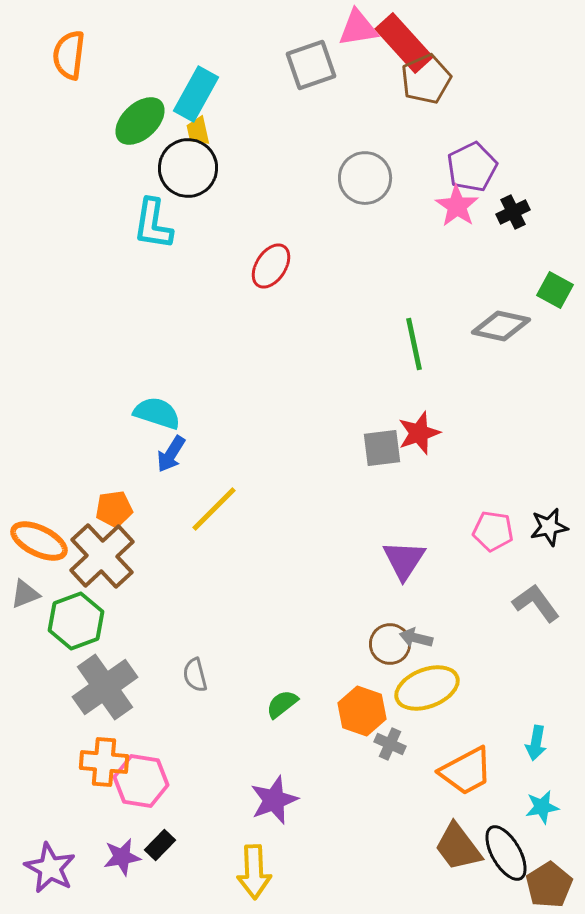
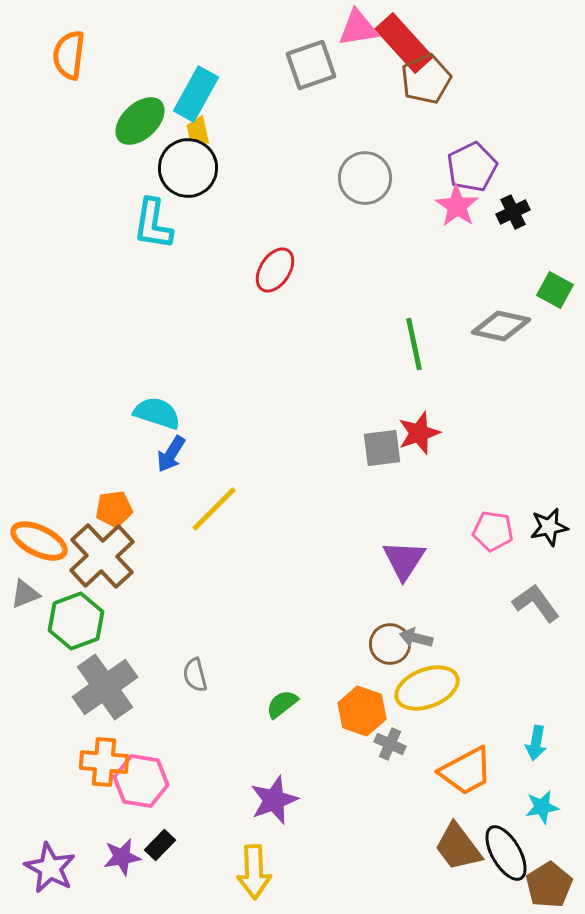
red ellipse at (271, 266): moved 4 px right, 4 px down
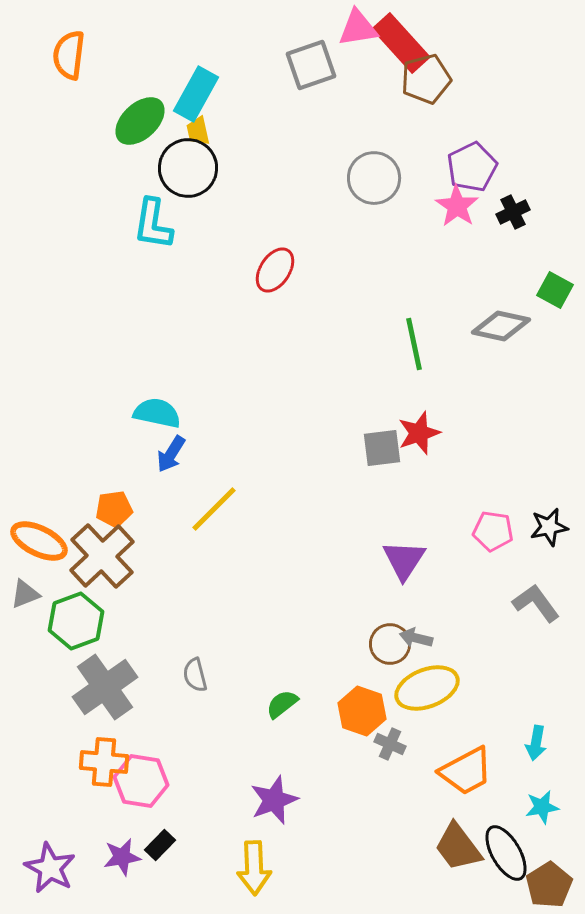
red rectangle at (404, 43): moved 3 px left
brown pentagon at (426, 79): rotated 9 degrees clockwise
gray circle at (365, 178): moved 9 px right
cyan semicircle at (157, 413): rotated 6 degrees counterclockwise
yellow arrow at (254, 872): moved 4 px up
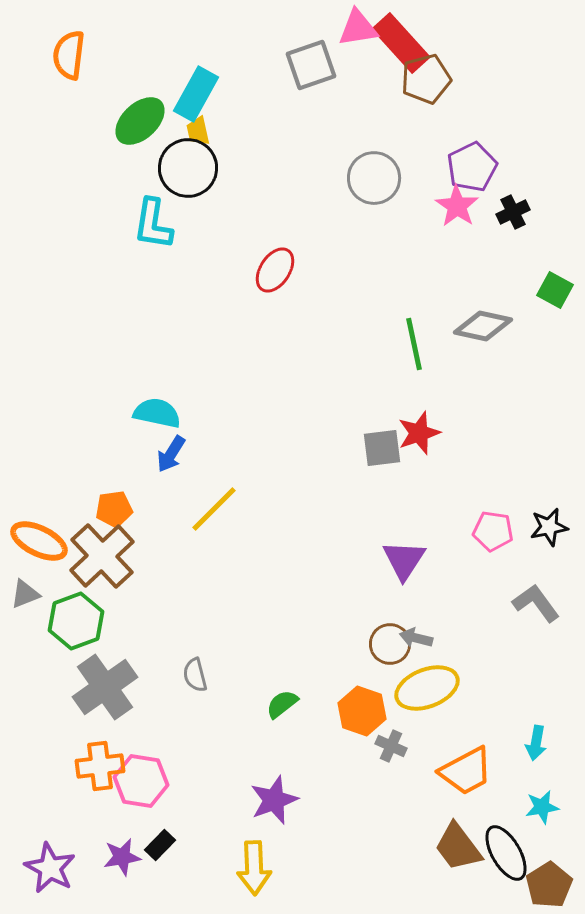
gray diamond at (501, 326): moved 18 px left
gray cross at (390, 744): moved 1 px right, 2 px down
orange cross at (104, 762): moved 4 px left, 4 px down; rotated 12 degrees counterclockwise
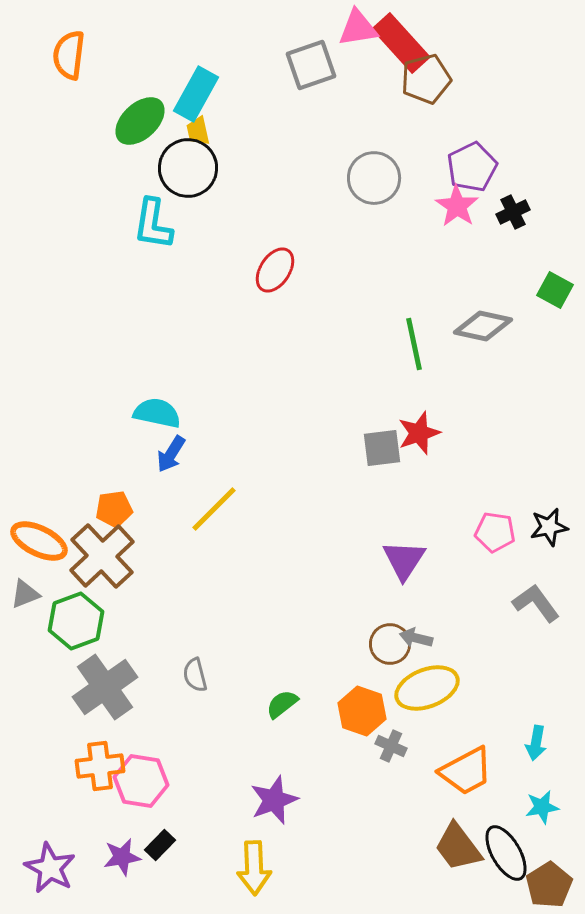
pink pentagon at (493, 531): moved 2 px right, 1 px down
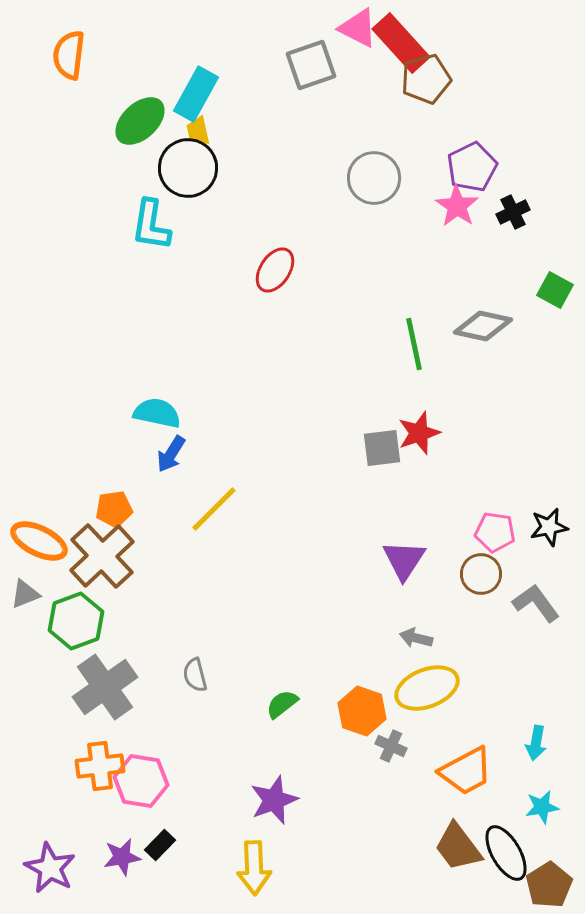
pink triangle at (358, 28): rotated 36 degrees clockwise
cyan L-shape at (153, 224): moved 2 px left, 1 px down
brown circle at (390, 644): moved 91 px right, 70 px up
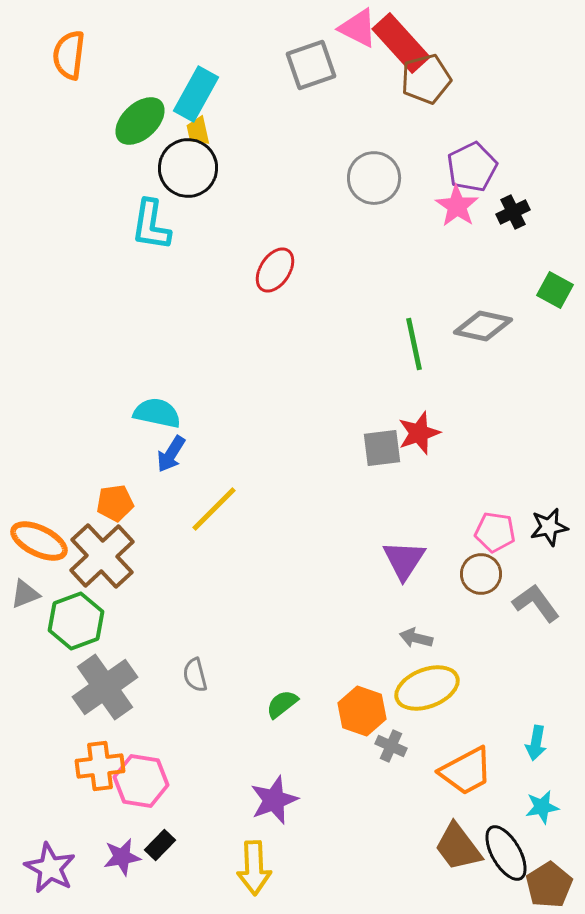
orange pentagon at (114, 509): moved 1 px right, 6 px up
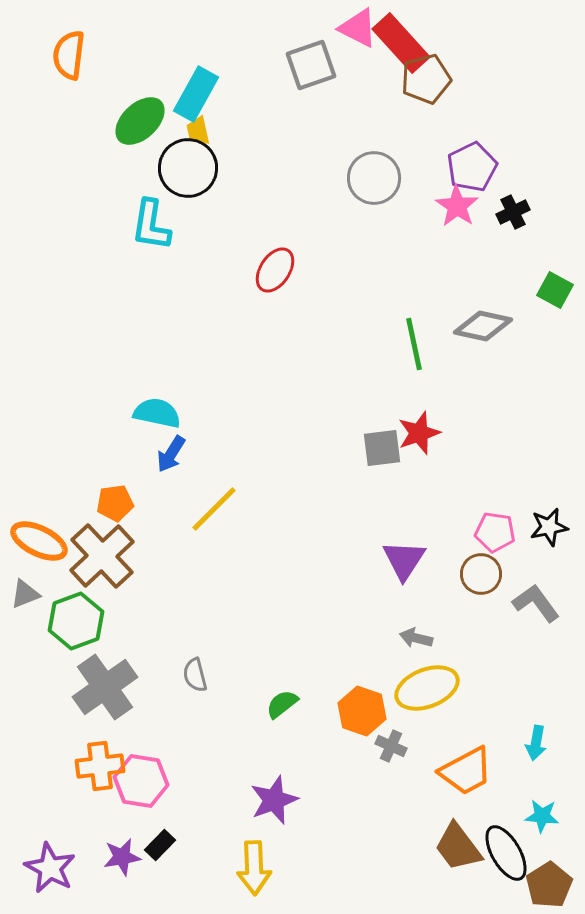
cyan star at (542, 807): moved 9 px down; rotated 16 degrees clockwise
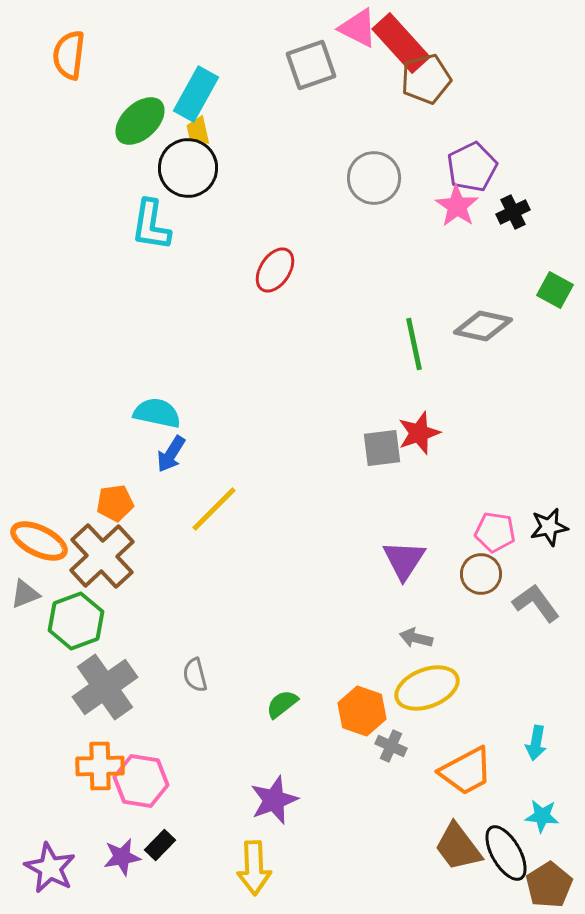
orange cross at (100, 766): rotated 6 degrees clockwise
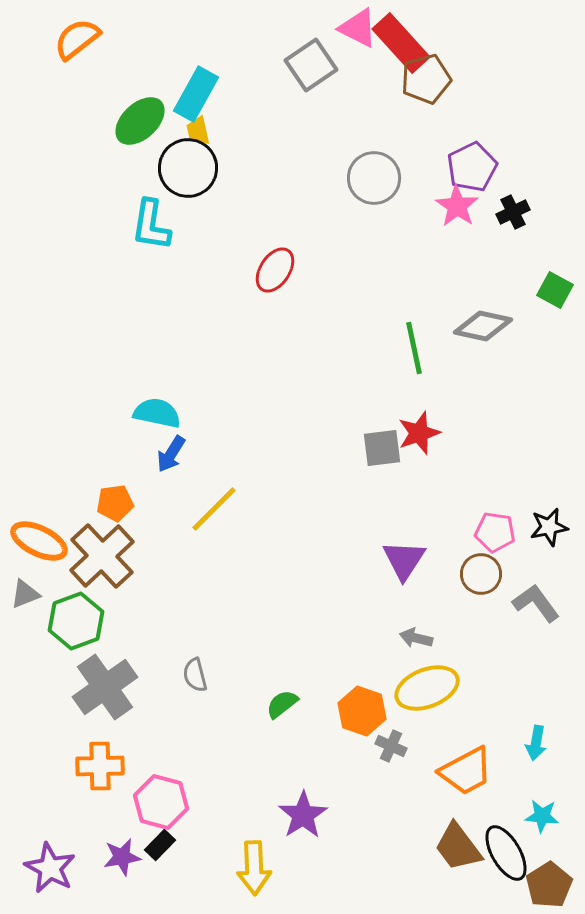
orange semicircle at (69, 55): moved 8 px right, 16 px up; rotated 45 degrees clockwise
gray square at (311, 65): rotated 15 degrees counterclockwise
green line at (414, 344): moved 4 px down
pink hexagon at (141, 781): moved 20 px right, 21 px down; rotated 6 degrees clockwise
purple star at (274, 800): moved 29 px right, 15 px down; rotated 12 degrees counterclockwise
